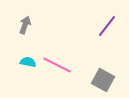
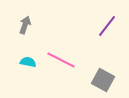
pink line: moved 4 px right, 5 px up
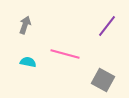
pink line: moved 4 px right, 6 px up; rotated 12 degrees counterclockwise
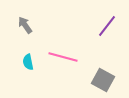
gray arrow: rotated 54 degrees counterclockwise
pink line: moved 2 px left, 3 px down
cyan semicircle: rotated 112 degrees counterclockwise
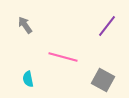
cyan semicircle: moved 17 px down
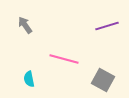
purple line: rotated 35 degrees clockwise
pink line: moved 1 px right, 2 px down
cyan semicircle: moved 1 px right
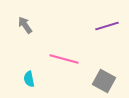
gray square: moved 1 px right, 1 px down
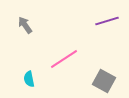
purple line: moved 5 px up
pink line: rotated 48 degrees counterclockwise
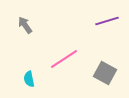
gray square: moved 1 px right, 8 px up
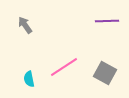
purple line: rotated 15 degrees clockwise
pink line: moved 8 px down
